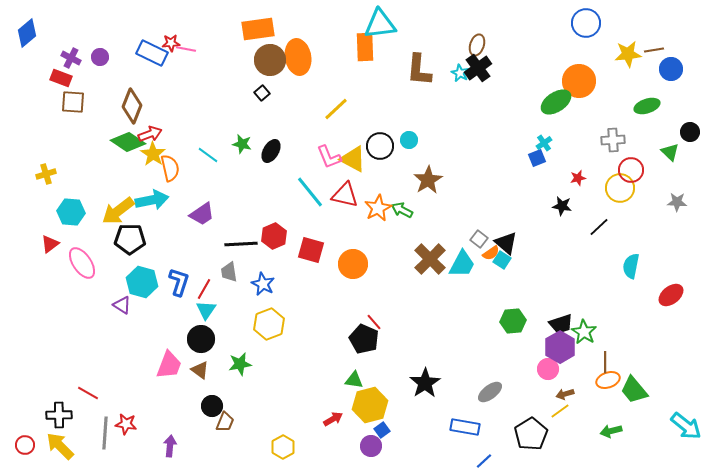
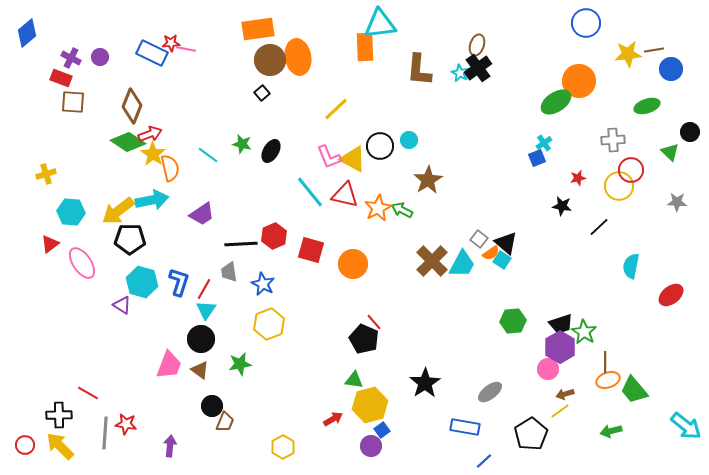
yellow circle at (620, 188): moved 1 px left, 2 px up
brown cross at (430, 259): moved 2 px right, 2 px down
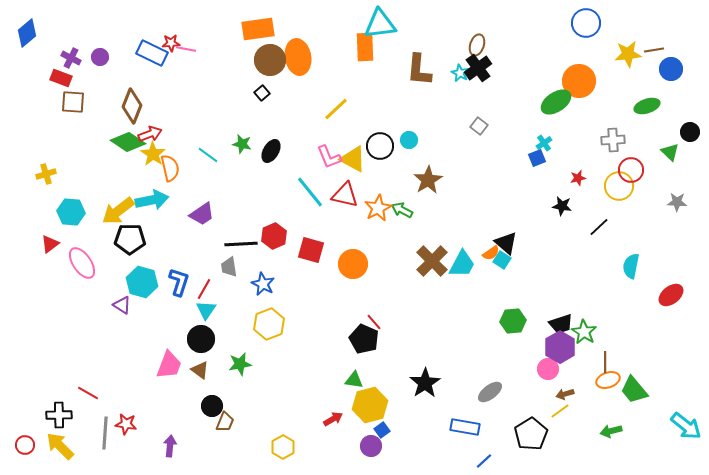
gray square at (479, 239): moved 113 px up
gray trapezoid at (229, 272): moved 5 px up
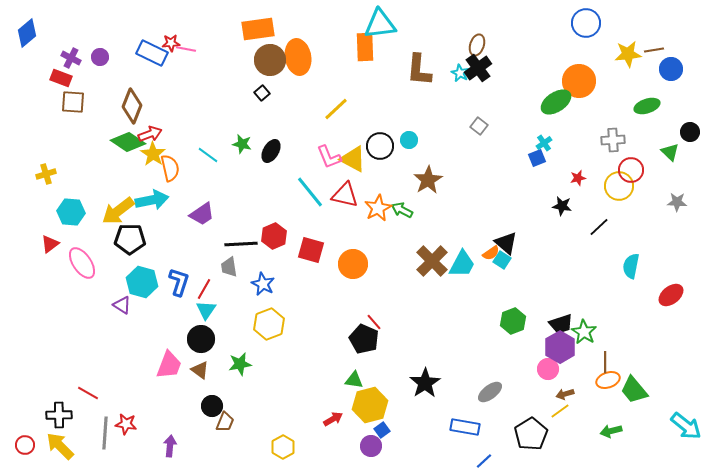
green hexagon at (513, 321): rotated 15 degrees counterclockwise
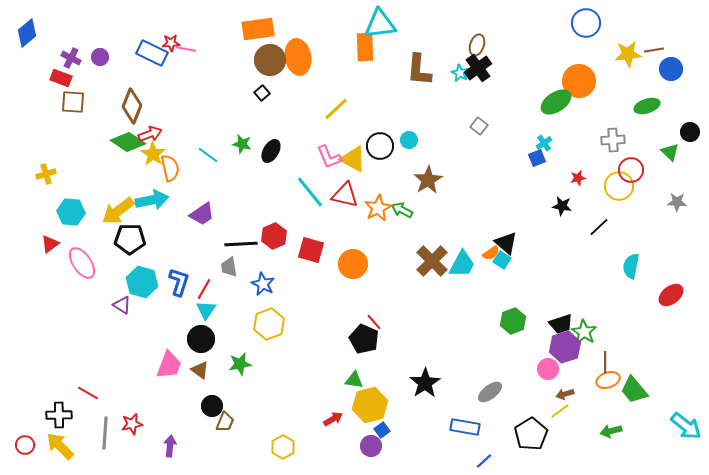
purple hexagon at (560, 347): moved 5 px right; rotated 12 degrees clockwise
red star at (126, 424): moved 6 px right; rotated 20 degrees counterclockwise
